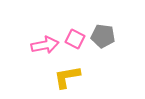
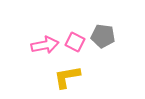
pink square: moved 3 px down
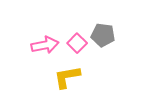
gray pentagon: moved 1 px up
pink square: moved 2 px right, 1 px down; rotated 18 degrees clockwise
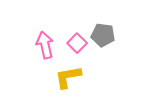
pink arrow: rotated 92 degrees counterclockwise
yellow L-shape: moved 1 px right
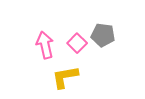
yellow L-shape: moved 3 px left
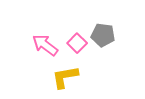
pink arrow: rotated 40 degrees counterclockwise
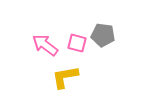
pink square: rotated 30 degrees counterclockwise
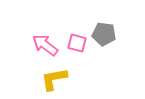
gray pentagon: moved 1 px right, 1 px up
yellow L-shape: moved 11 px left, 2 px down
